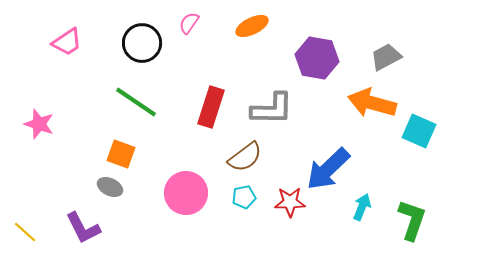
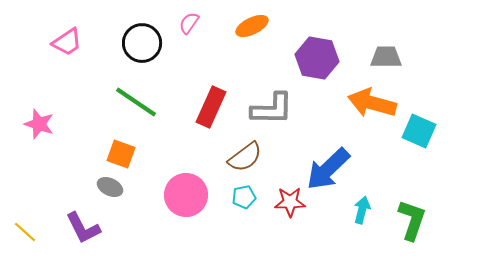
gray trapezoid: rotated 28 degrees clockwise
red rectangle: rotated 6 degrees clockwise
pink circle: moved 2 px down
cyan arrow: moved 3 px down; rotated 8 degrees counterclockwise
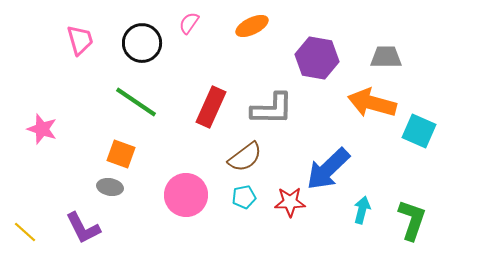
pink trapezoid: moved 13 px right, 2 px up; rotated 72 degrees counterclockwise
pink star: moved 3 px right, 5 px down
gray ellipse: rotated 15 degrees counterclockwise
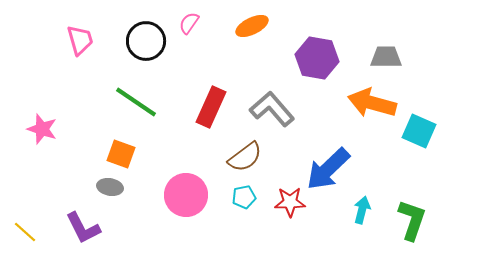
black circle: moved 4 px right, 2 px up
gray L-shape: rotated 132 degrees counterclockwise
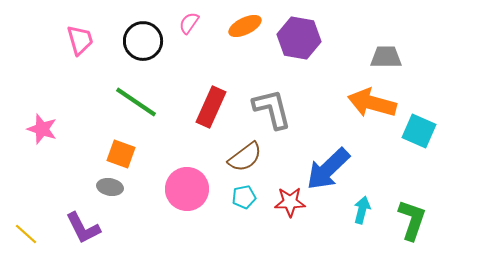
orange ellipse: moved 7 px left
black circle: moved 3 px left
purple hexagon: moved 18 px left, 20 px up
gray L-shape: rotated 27 degrees clockwise
pink circle: moved 1 px right, 6 px up
yellow line: moved 1 px right, 2 px down
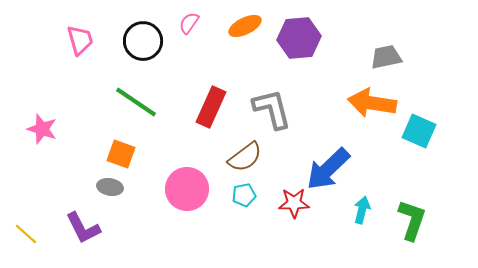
purple hexagon: rotated 15 degrees counterclockwise
gray trapezoid: rotated 12 degrees counterclockwise
orange arrow: rotated 6 degrees counterclockwise
cyan pentagon: moved 2 px up
red star: moved 4 px right, 1 px down
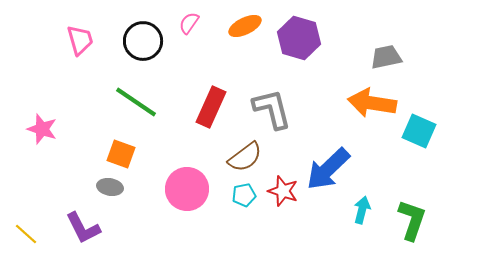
purple hexagon: rotated 21 degrees clockwise
red star: moved 11 px left, 12 px up; rotated 20 degrees clockwise
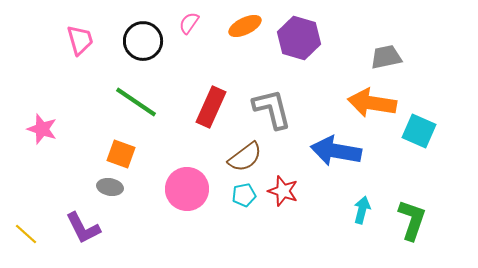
blue arrow: moved 8 px right, 18 px up; rotated 54 degrees clockwise
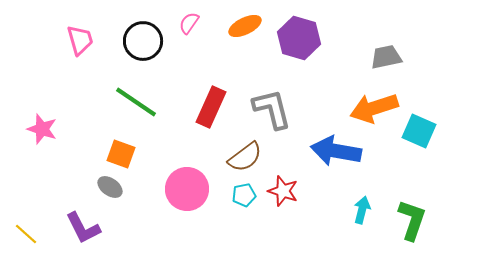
orange arrow: moved 2 px right, 5 px down; rotated 27 degrees counterclockwise
gray ellipse: rotated 25 degrees clockwise
